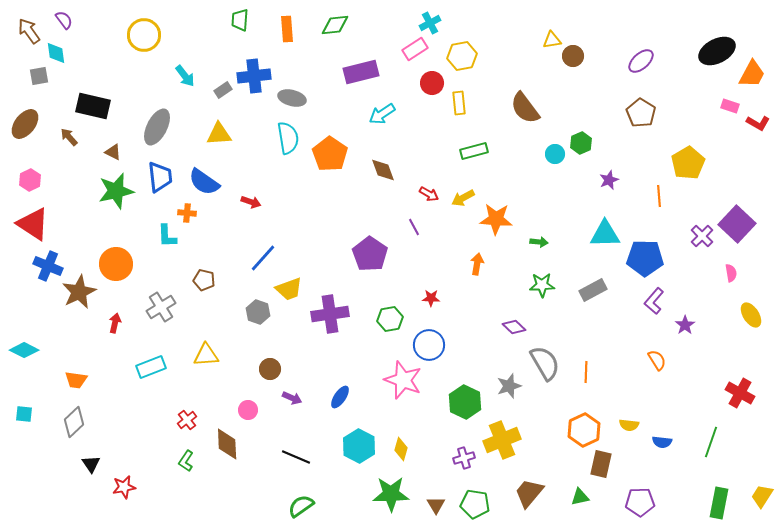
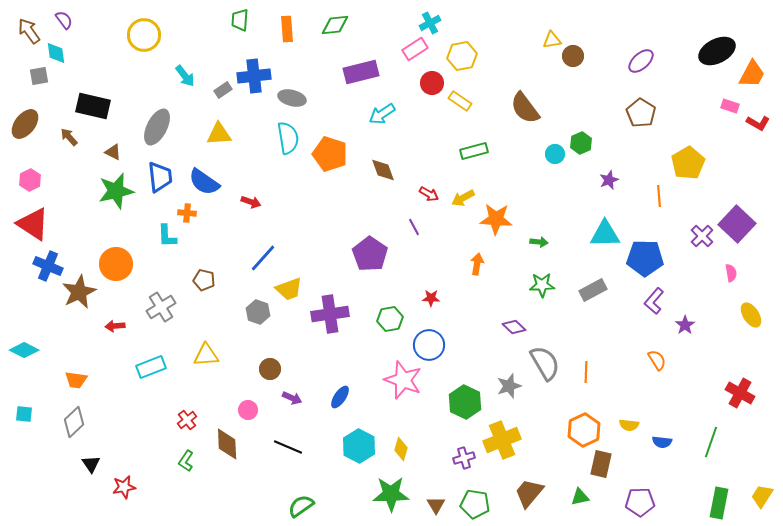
yellow rectangle at (459, 103): moved 1 px right, 2 px up; rotated 50 degrees counterclockwise
orange pentagon at (330, 154): rotated 16 degrees counterclockwise
red arrow at (115, 323): moved 3 px down; rotated 108 degrees counterclockwise
black line at (296, 457): moved 8 px left, 10 px up
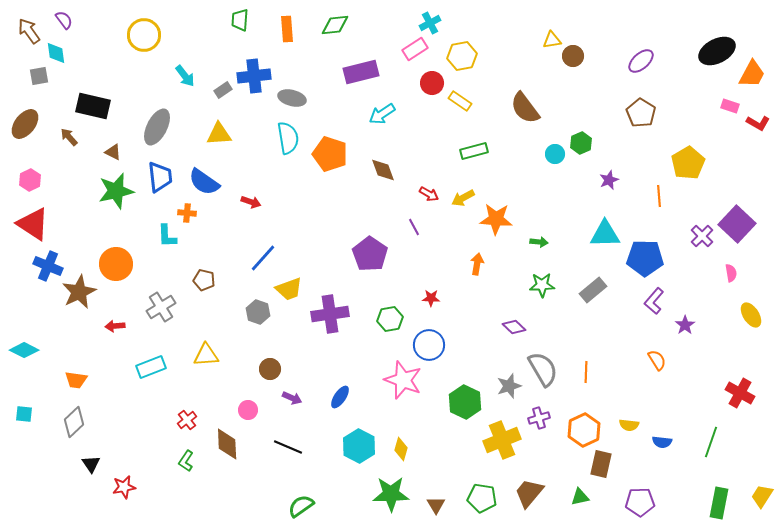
gray rectangle at (593, 290): rotated 12 degrees counterclockwise
gray semicircle at (545, 363): moved 2 px left, 6 px down
purple cross at (464, 458): moved 75 px right, 40 px up
green pentagon at (475, 504): moved 7 px right, 6 px up
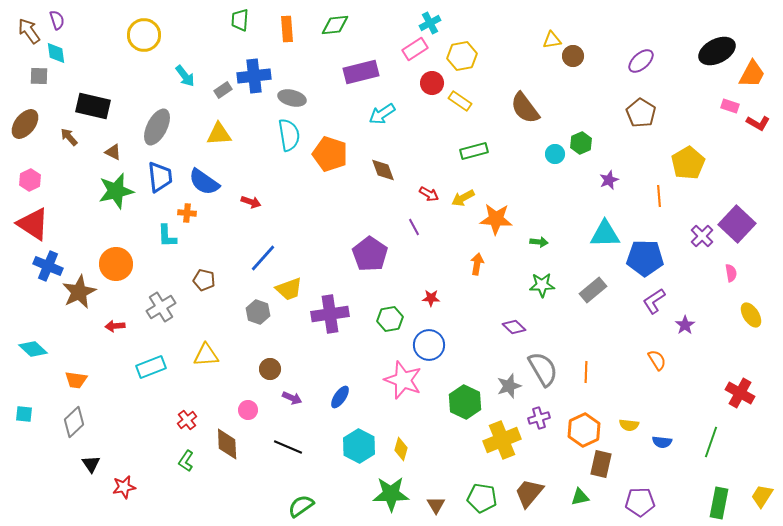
purple semicircle at (64, 20): moved 7 px left; rotated 18 degrees clockwise
gray square at (39, 76): rotated 12 degrees clockwise
cyan semicircle at (288, 138): moved 1 px right, 3 px up
purple L-shape at (654, 301): rotated 16 degrees clockwise
cyan diamond at (24, 350): moved 9 px right, 1 px up; rotated 16 degrees clockwise
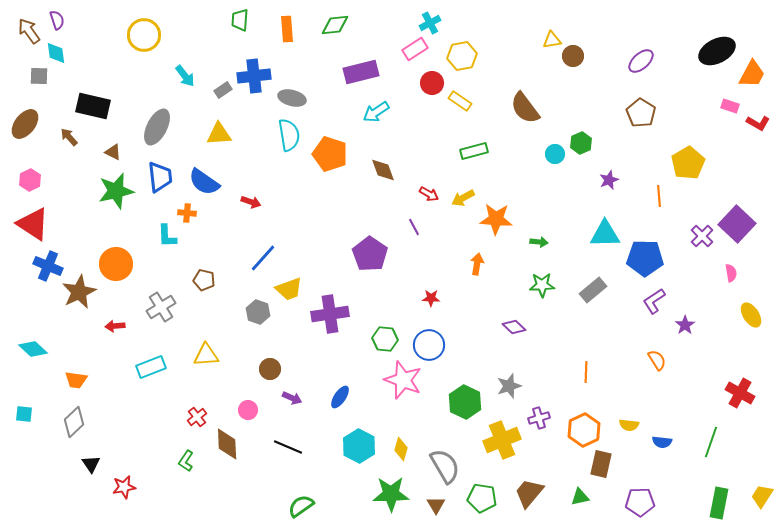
cyan arrow at (382, 114): moved 6 px left, 2 px up
green hexagon at (390, 319): moved 5 px left, 20 px down; rotated 15 degrees clockwise
gray semicircle at (543, 369): moved 98 px left, 97 px down
red cross at (187, 420): moved 10 px right, 3 px up
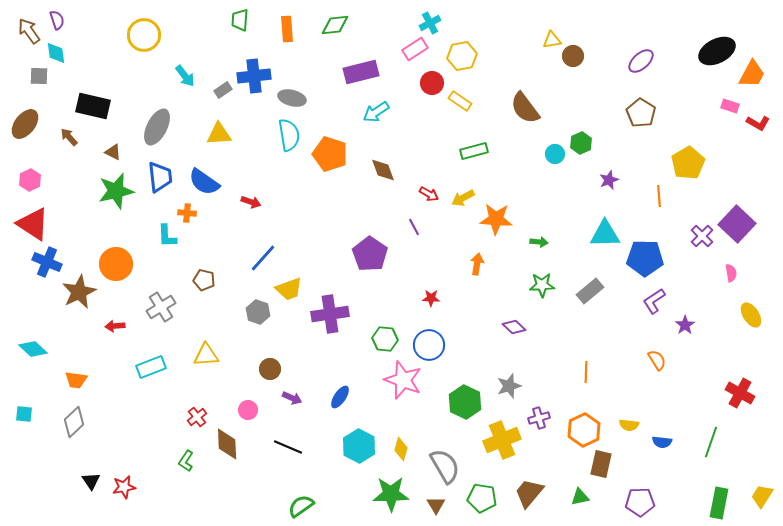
blue cross at (48, 266): moved 1 px left, 4 px up
gray rectangle at (593, 290): moved 3 px left, 1 px down
black triangle at (91, 464): moved 17 px down
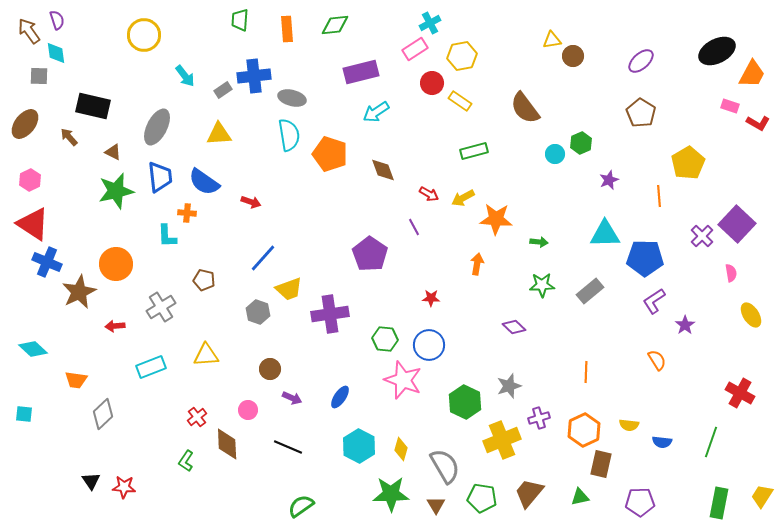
gray diamond at (74, 422): moved 29 px right, 8 px up
red star at (124, 487): rotated 15 degrees clockwise
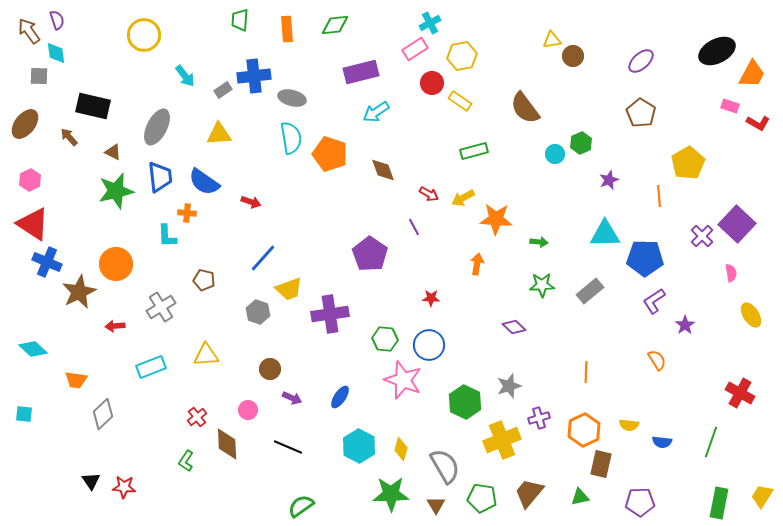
cyan semicircle at (289, 135): moved 2 px right, 3 px down
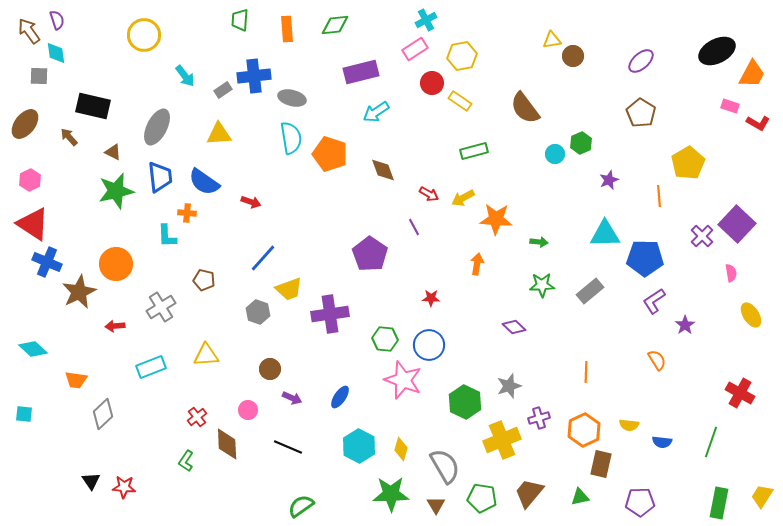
cyan cross at (430, 23): moved 4 px left, 3 px up
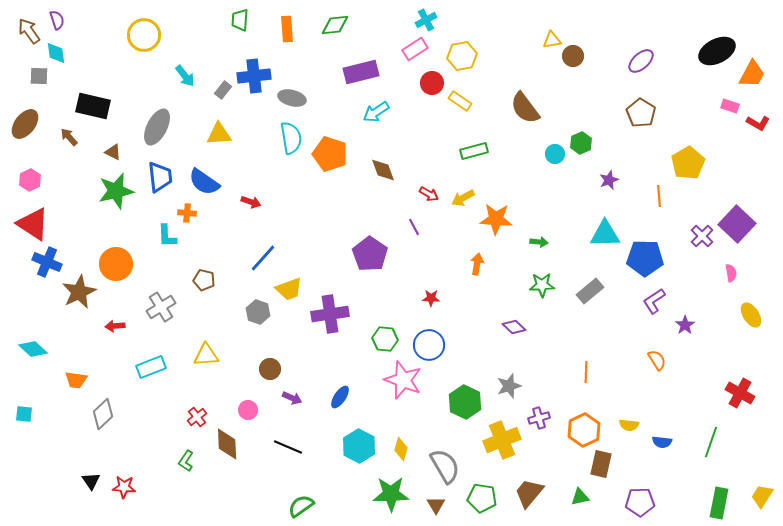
gray rectangle at (223, 90): rotated 18 degrees counterclockwise
